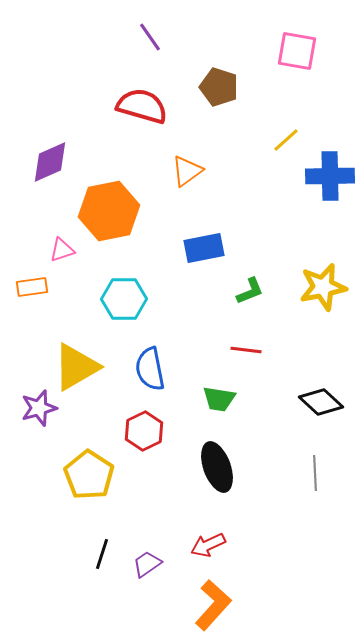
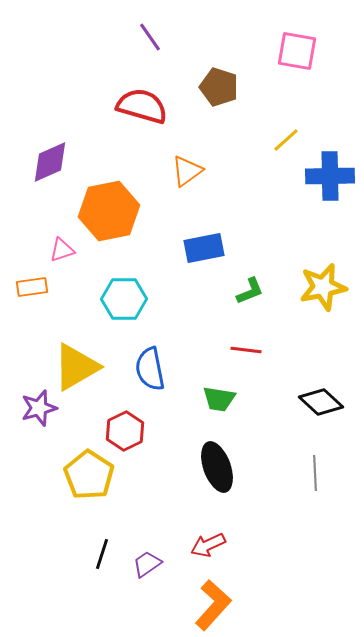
red hexagon: moved 19 px left
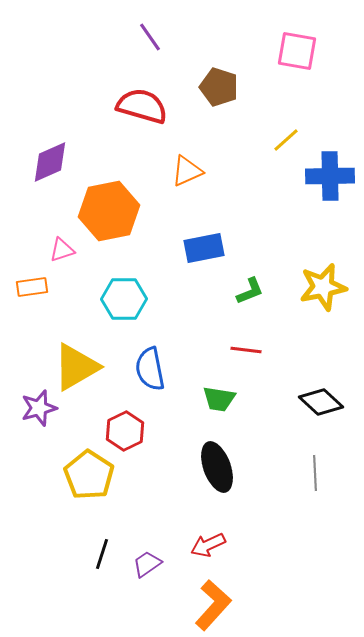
orange triangle: rotated 12 degrees clockwise
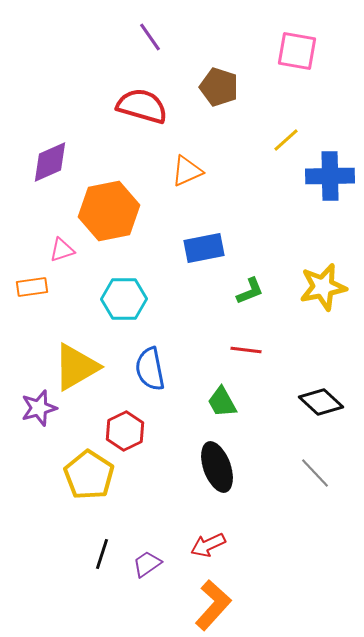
green trapezoid: moved 3 px right, 3 px down; rotated 52 degrees clockwise
gray line: rotated 40 degrees counterclockwise
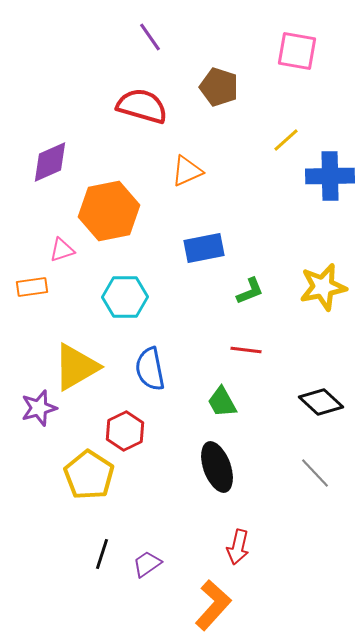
cyan hexagon: moved 1 px right, 2 px up
red arrow: moved 30 px right, 2 px down; rotated 52 degrees counterclockwise
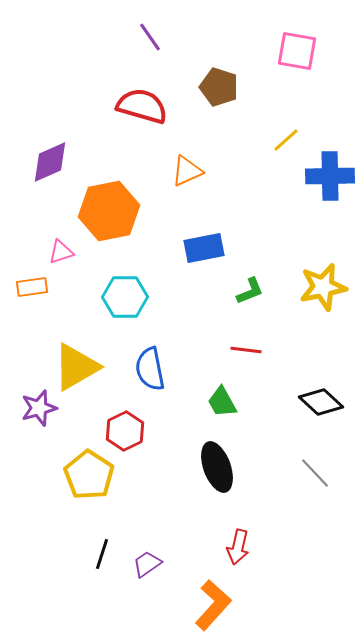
pink triangle: moved 1 px left, 2 px down
